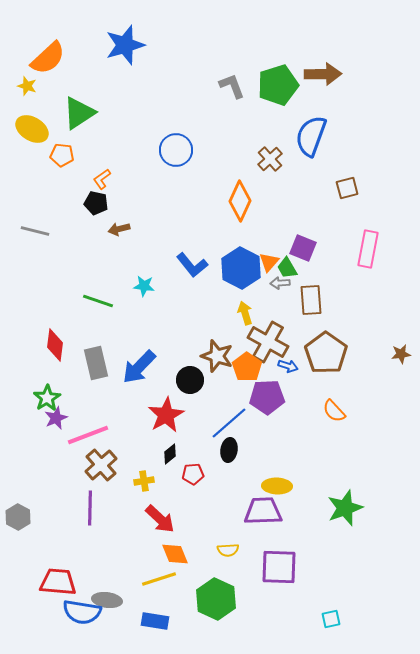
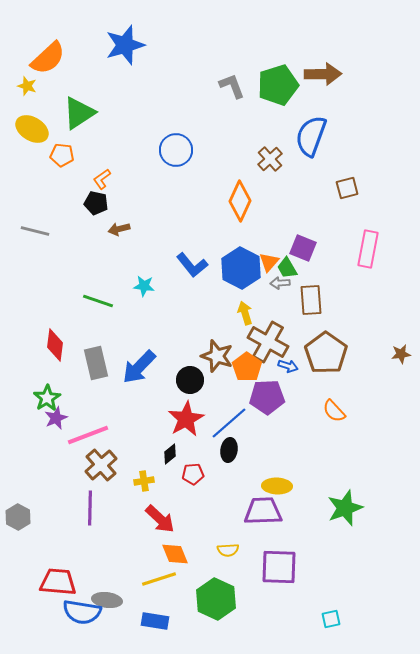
red star at (166, 415): moved 20 px right, 4 px down
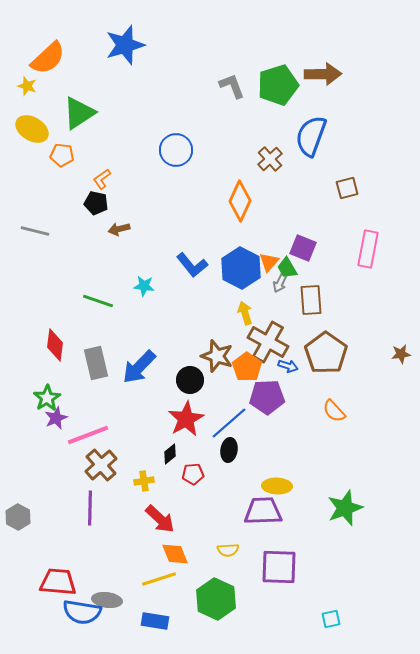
gray arrow at (280, 283): rotated 60 degrees counterclockwise
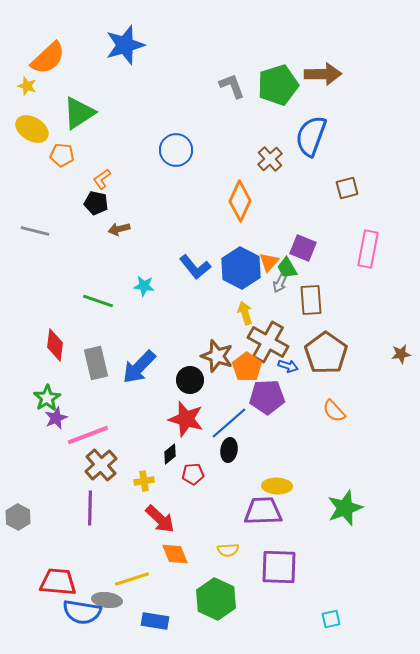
blue L-shape at (192, 265): moved 3 px right, 2 px down
red star at (186, 419): rotated 27 degrees counterclockwise
yellow line at (159, 579): moved 27 px left
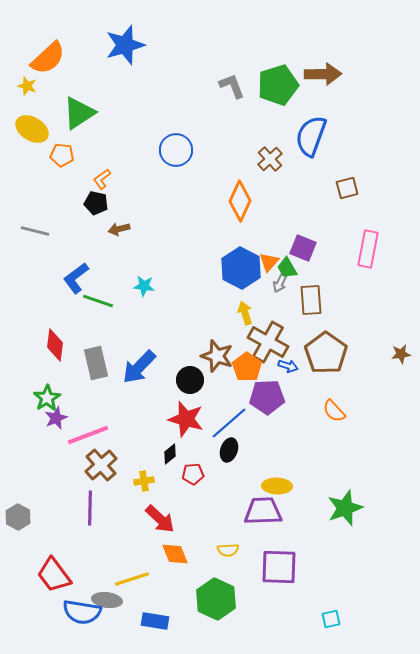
blue L-shape at (195, 267): moved 119 px left, 11 px down; rotated 92 degrees clockwise
black ellipse at (229, 450): rotated 10 degrees clockwise
red trapezoid at (58, 582): moved 4 px left, 7 px up; rotated 132 degrees counterclockwise
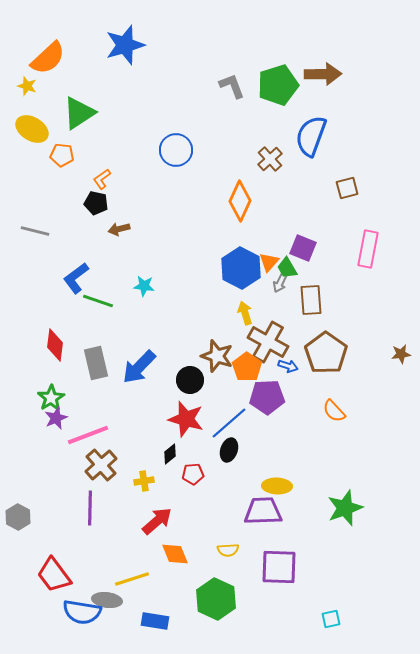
green star at (47, 398): moved 4 px right
red arrow at (160, 519): moved 3 px left, 2 px down; rotated 84 degrees counterclockwise
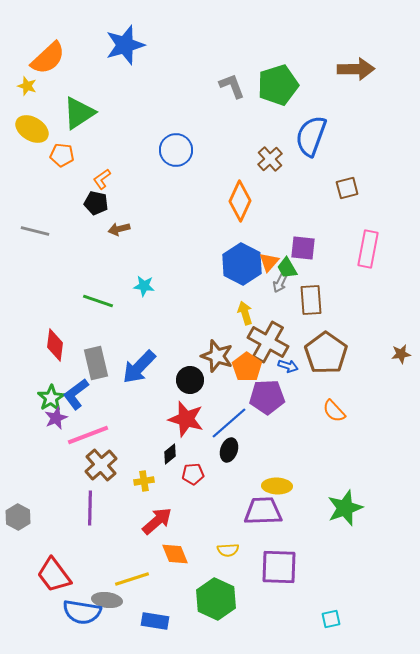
brown arrow at (323, 74): moved 33 px right, 5 px up
purple square at (303, 248): rotated 16 degrees counterclockwise
blue hexagon at (241, 268): moved 1 px right, 4 px up
blue L-shape at (76, 278): moved 116 px down
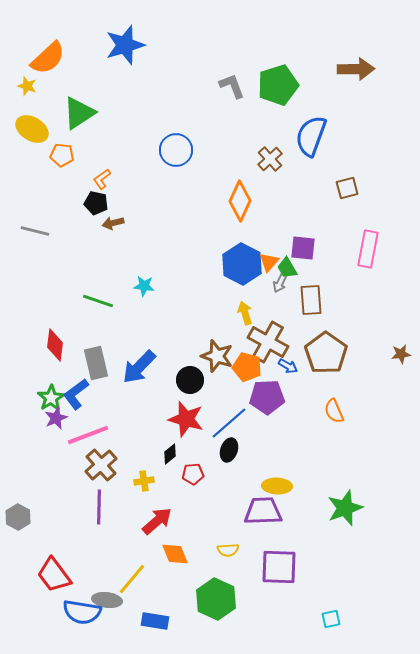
brown arrow at (119, 229): moved 6 px left, 6 px up
blue arrow at (288, 366): rotated 12 degrees clockwise
orange pentagon at (247, 367): rotated 20 degrees counterclockwise
orange semicircle at (334, 411): rotated 20 degrees clockwise
purple line at (90, 508): moved 9 px right, 1 px up
yellow line at (132, 579): rotated 32 degrees counterclockwise
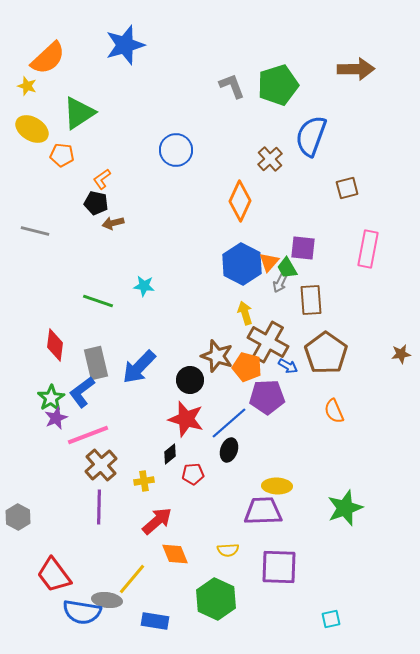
blue L-shape at (76, 394): moved 6 px right, 2 px up
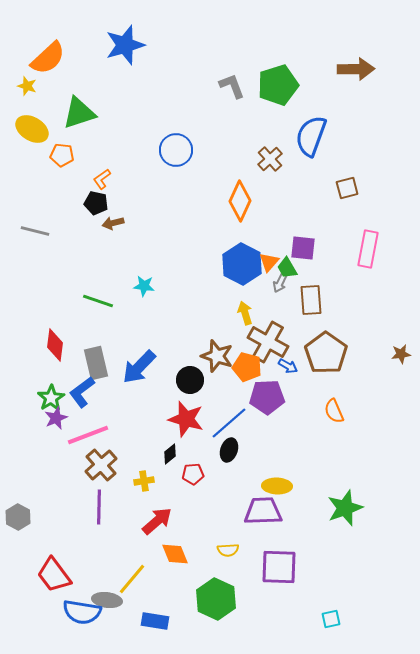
green triangle at (79, 113): rotated 15 degrees clockwise
